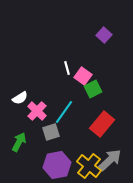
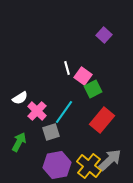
red rectangle: moved 4 px up
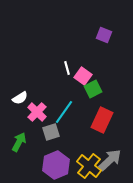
purple square: rotated 21 degrees counterclockwise
pink cross: moved 1 px down
red rectangle: rotated 15 degrees counterclockwise
purple hexagon: moved 1 px left; rotated 12 degrees counterclockwise
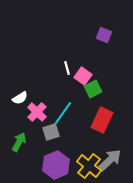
cyan line: moved 1 px left, 1 px down
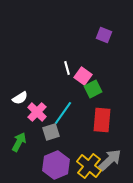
red rectangle: rotated 20 degrees counterclockwise
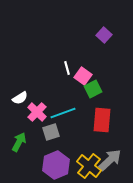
purple square: rotated 21 degrees clockwise
cyan line: rotated 35 degrees clockwise
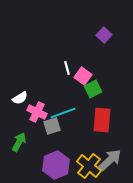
pink cross: rotated 18 degrees counterclockwise
gray square: moved 1 px right, 6 px up
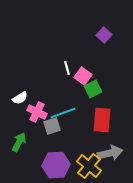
gray arrow: moved 7 px up; rotated 30 degrees clockwise
purple hexagon: rotated 20 degrees clockwise
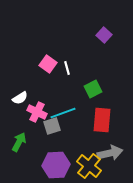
pink square: moved 35 px left, 12 px up
